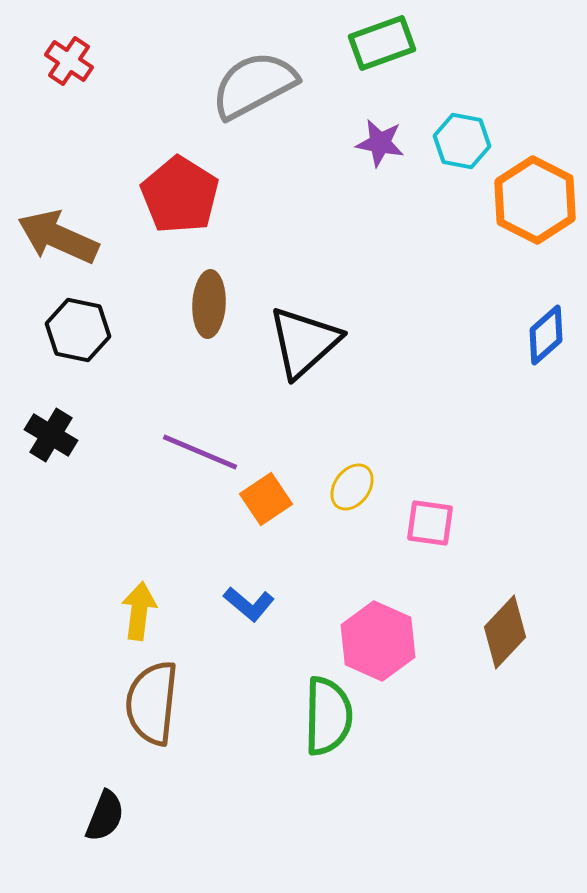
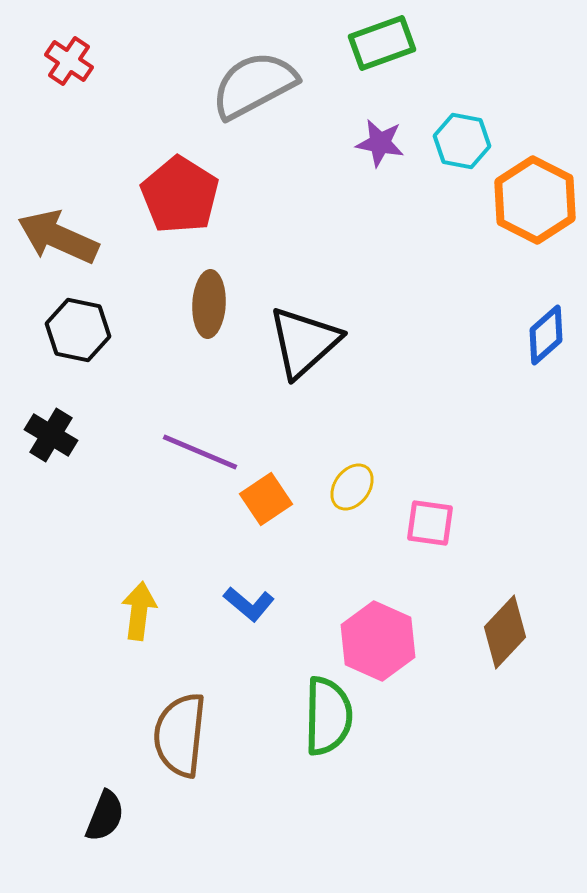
brown semicircle: moved 28 px right, 32 px down
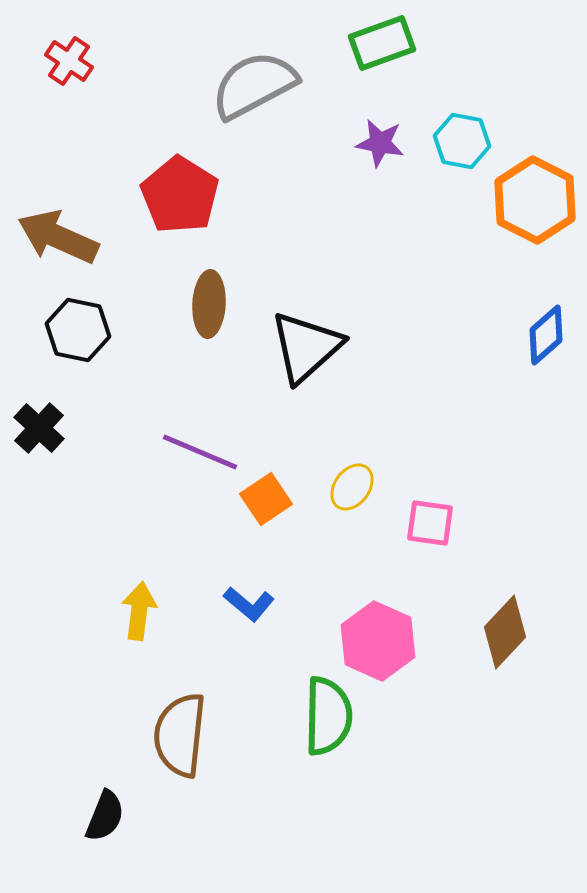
black triangle: moved 2 px right, 5 px down
black cross: moved 12 px left, 7 px up; rotated 12 degrees clockwise
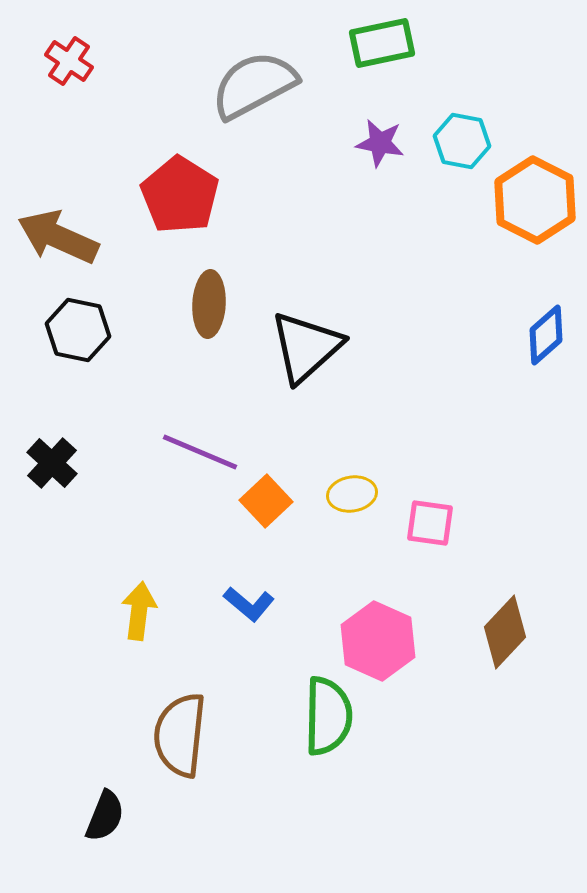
green rectangle: rotated 8 degrees clockwise
black cross: moved 13 px right, 35 px down
yellow ellipse: moved 7 px down; rotated 45 degrees clockwise
orange square: moved 2 px down; rotated 9 degrees counterclockwise
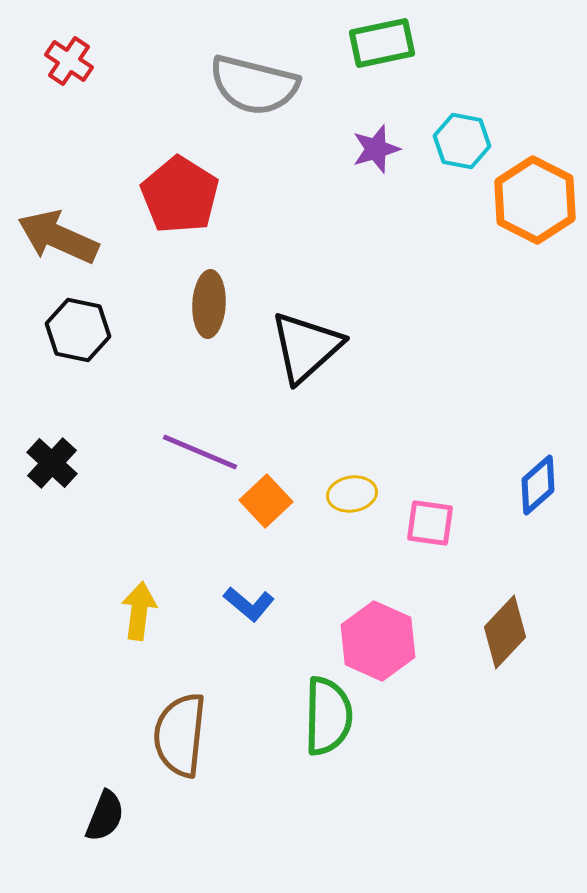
gray semicircle: rotated 138 degrees counterclockwise
purple star: moved 4 px left, 6 px down; rotated 27 degrees counterclockwise
blue diamond: moved 8 px left, 150 px down
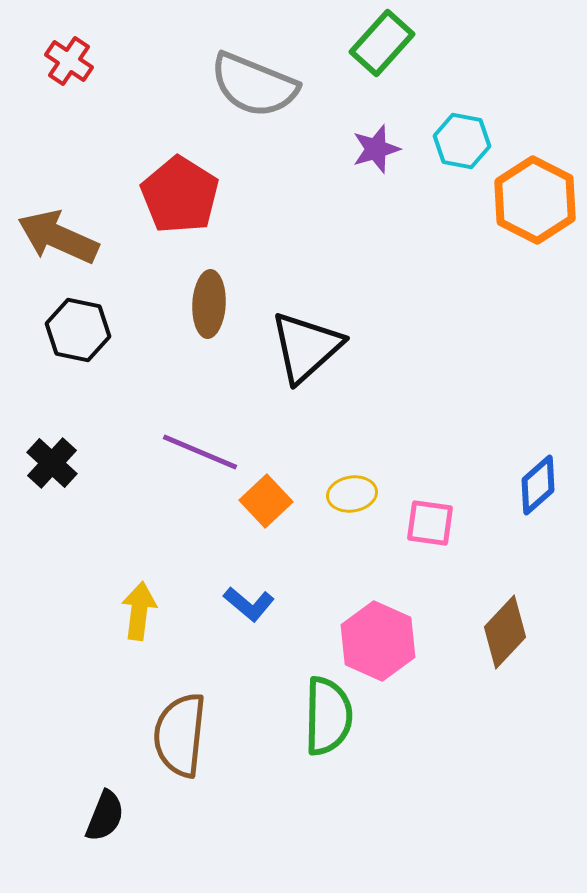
green rectangle: rotated 36 degrees counterclockwise
gray semicircle: rotated 8 degrees clockwise
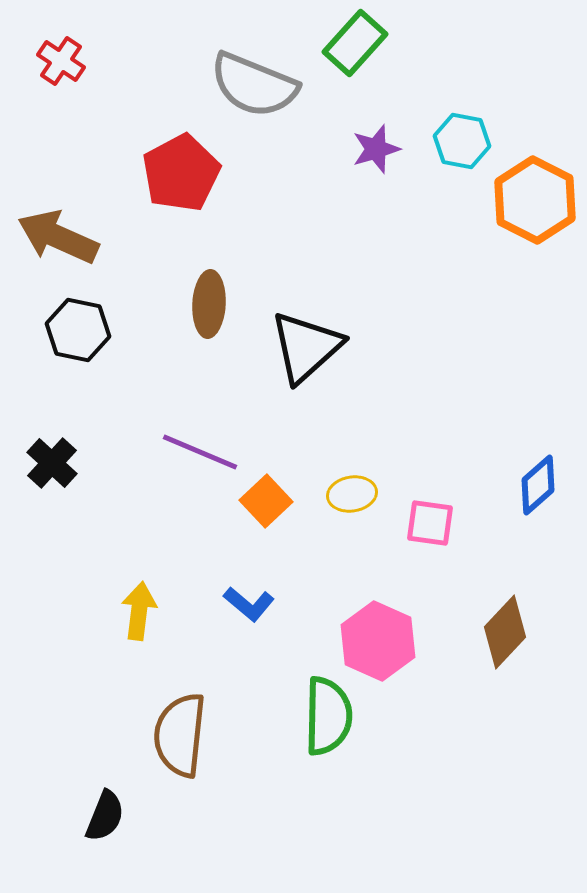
green rectangle: moved 27 px left
red cross: moved 8 px left
red pentagon: moved 1 px right, 22 px up; rotated 12 degrees clockwise
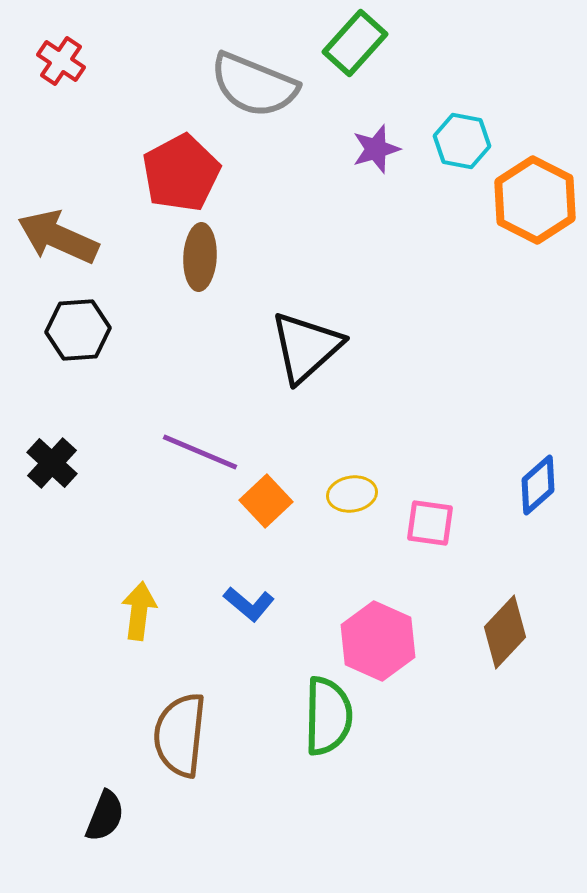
brown ellipse: moved 9 px left, 47 px up
black hexagon: rotated 16 degrees counterclockwise
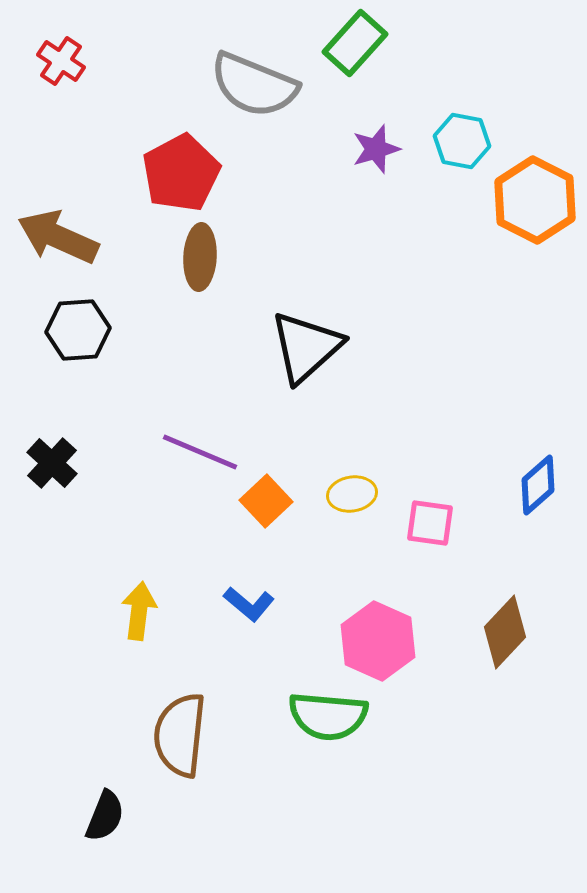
green semicircle: rotated 94 degrees clockwise
